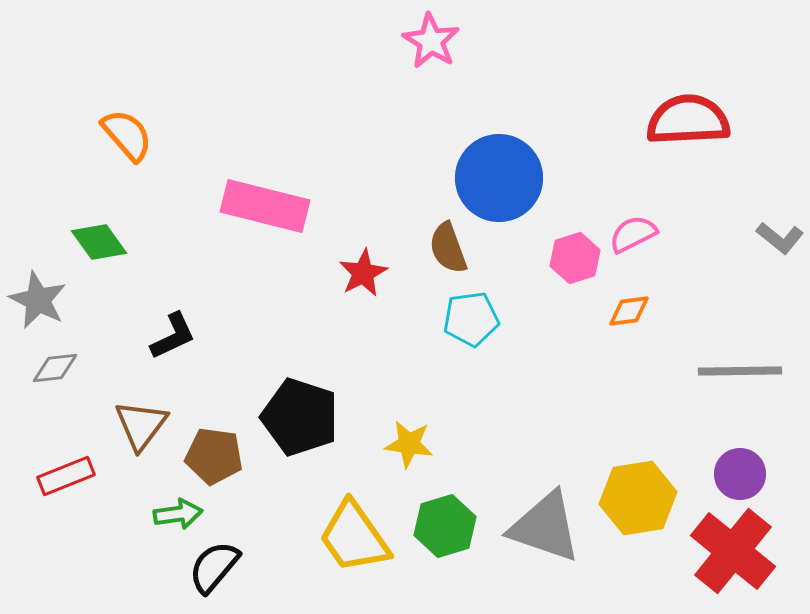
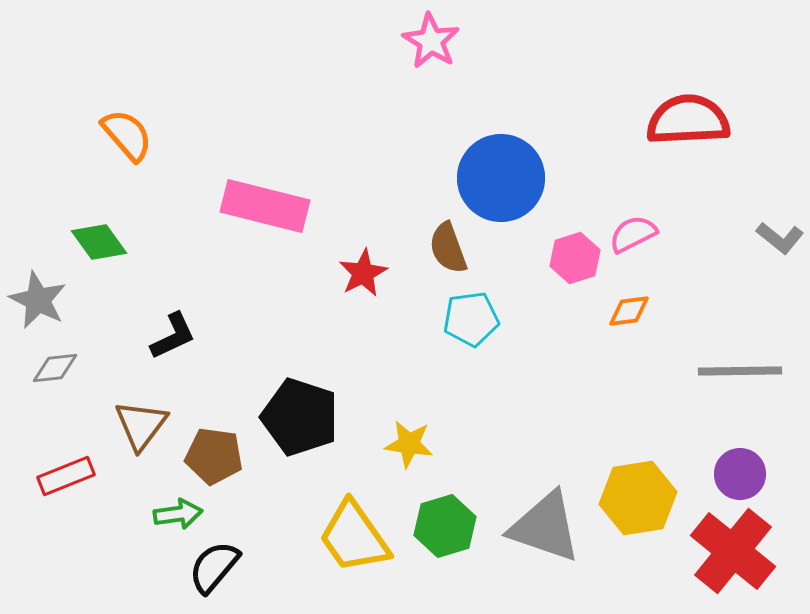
blue circle: moved 2 px right
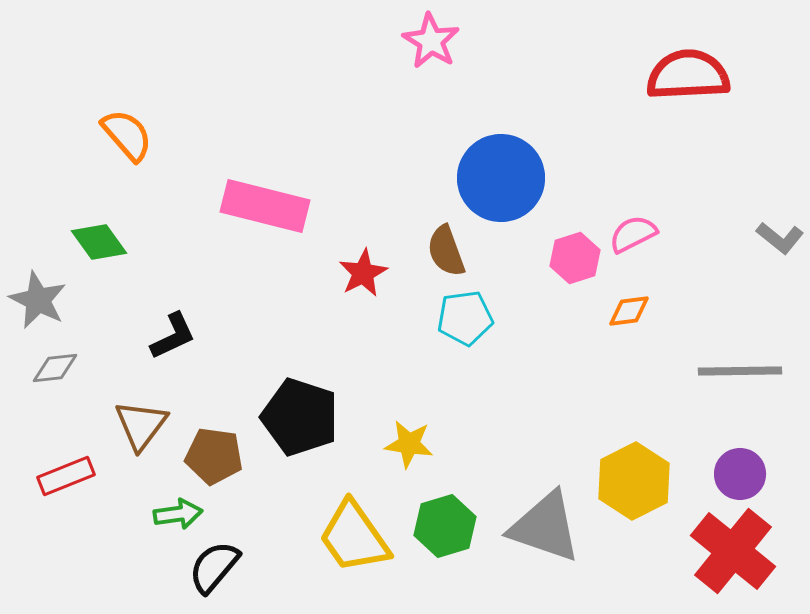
red semicircle: moved 45 px up
brown semicircle: moved 2 px left, 3 px down
cyan pentagon: moved 6 px left, 1 px up
yellow hexagon: moved 4 px left, 17 px up; rotated 18 degrees counterclockwise
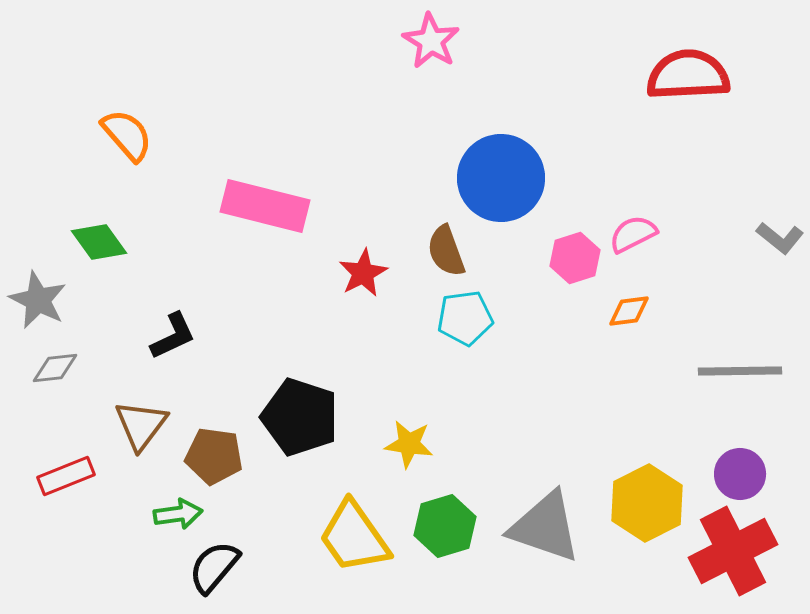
yellow hexagon: moved 13 px right, 22 px down
red cross: rotated 24 degrees clockwise
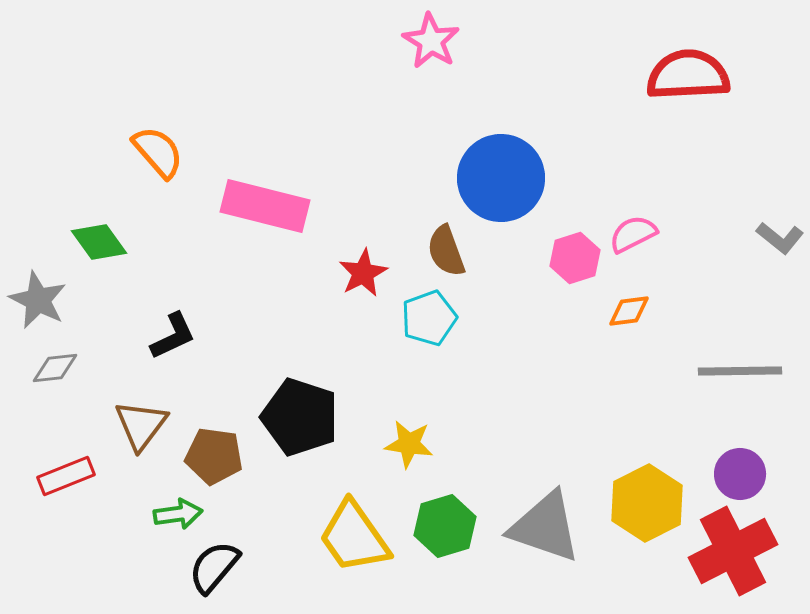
orange semicircle: moved 31 px right, 17 px down
cyan pentagon: moved 36 px left; rotated 12 degrees counterclockwise
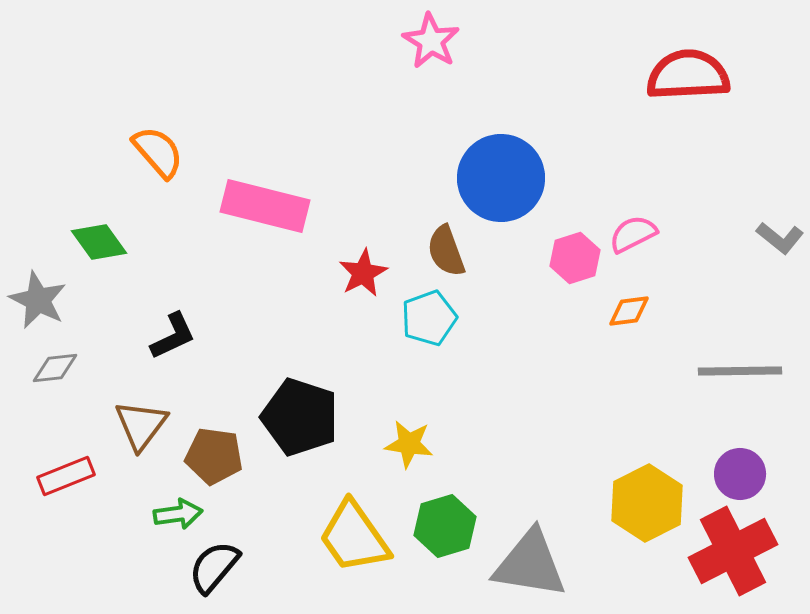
gray triangle: moved 15 px left, 37 px down; rotated 10 degrees counterclockwise
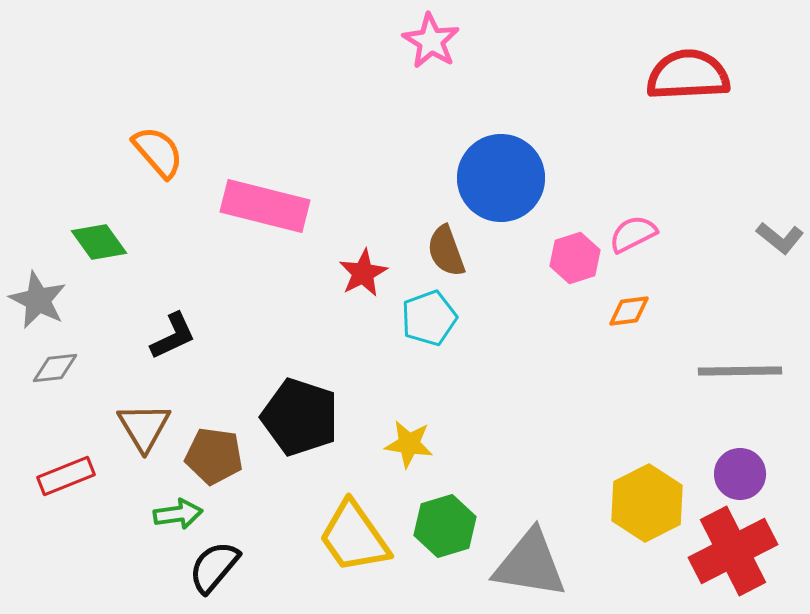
brown triangle: moved 3 px right, 2 px down; rotated 8 degrees counterclockwise
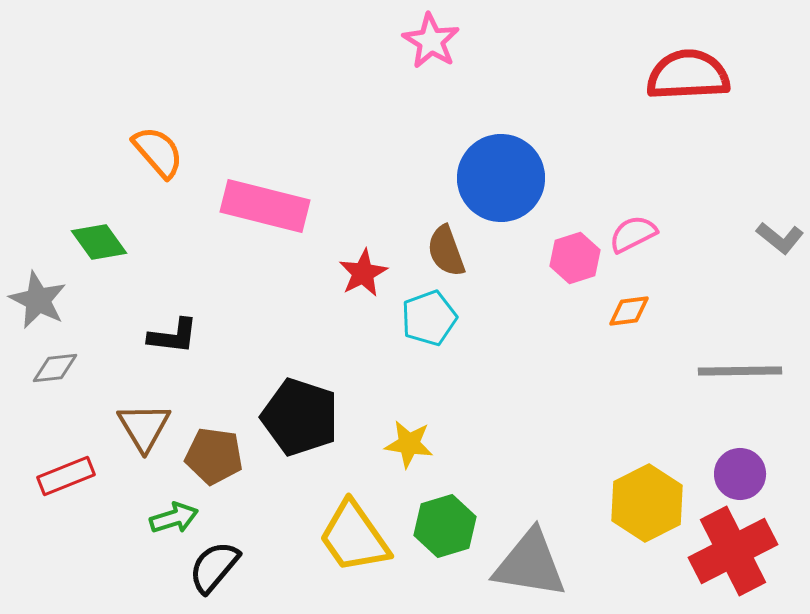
black L-shape: rotated 32 degrees clockwise
green arrow: moved 4 px left, 4 px down; rotated 9 degrees counterclockwise
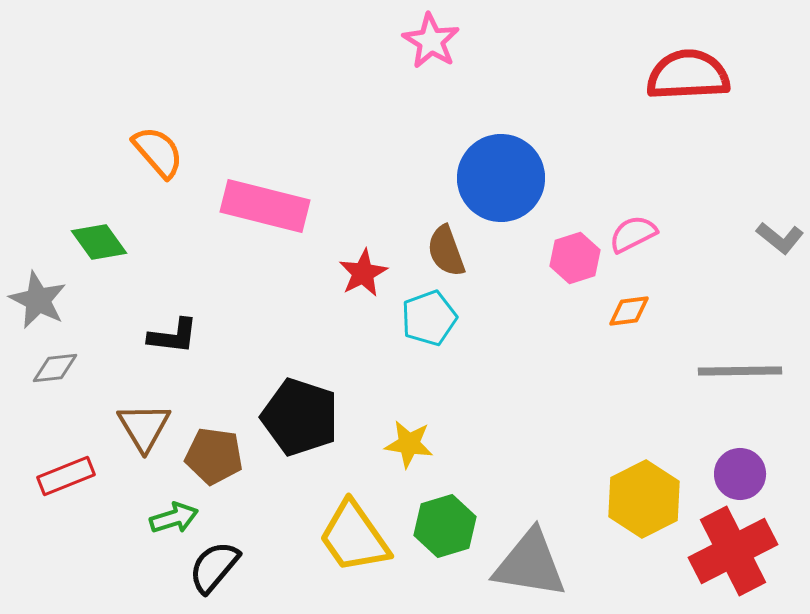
yellow hexagon: moved 3 px left, 4 px up
